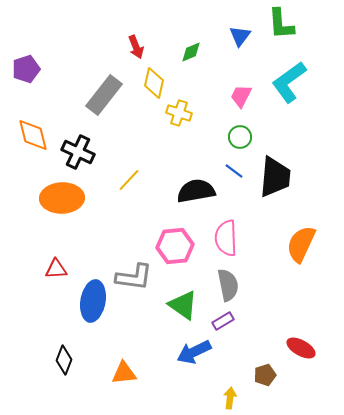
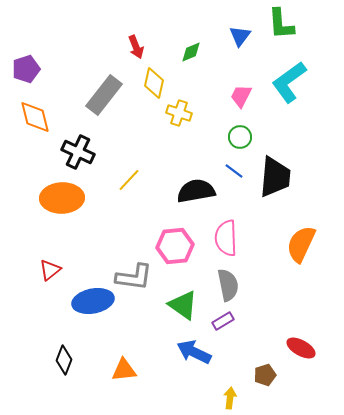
orange diamond: moved 2 px right, 18 px up
red triangle: moved 6 px left, 1 px down; rotated 35 degrees counterclockwise
blue ellipse: rotated 69 degrees clockwise
blue arrow: rotated 52 degrees clockwise
orange triangle: moved 3 px up
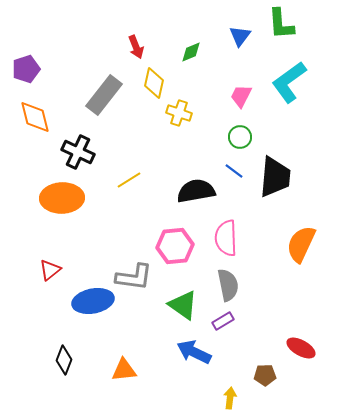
yellow line: rotated 15 degrees clockwise
brown pentagon: rotated 15 degrees clockwise
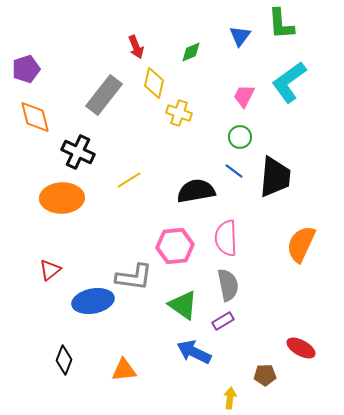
pink trapezoid: moved 3 px right
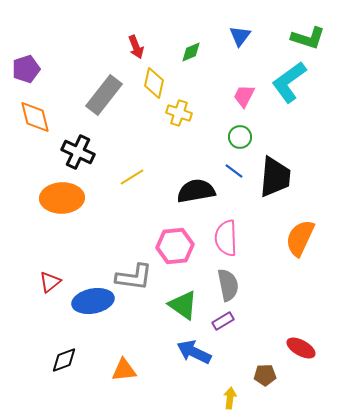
green L-shape: moved 27 px right, 14 px down; rotated 68 degrees counterclockwise
yellow line: moved 3 px right, 3 px up
orange semicircle: moved 1 px left, 6 px up
red triangle: moved 12 px down
black diamond: rotated 48 degrees clockwise
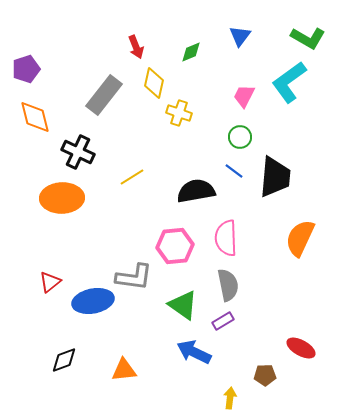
green L-shape: rotated 12 degrees clockwise
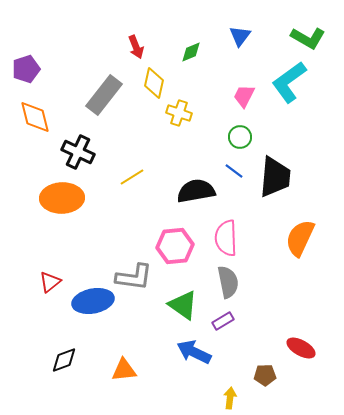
gray semicircle: moved 3 px up
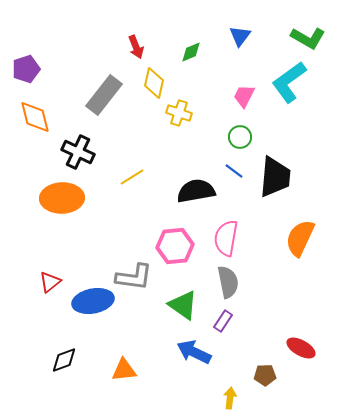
pink semicircle: rotated 12 degrees clockwise
purple rectangle: rotated 25 degrees counterclockwise
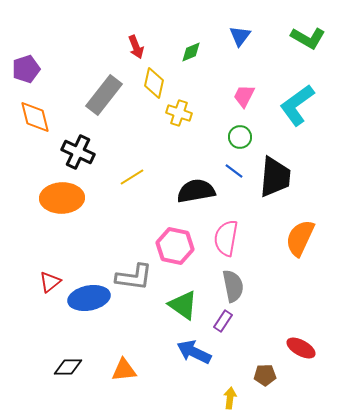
cyan L-shape: moved 8 px right, 23 px down
pink hexagon: rotated 18 degrees clockwise
gray semicircle: moved 5 px right, 4 px down
blue ellipse: moved 4 px left, 3 px up
black diamond: moved 4 px right, 7 px down; rotated 20 degrees clockwise
